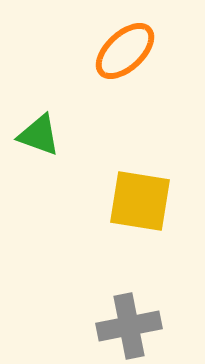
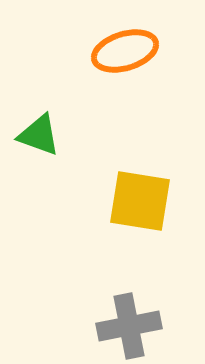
orange ellipse: rotated 26 degrees clockwise
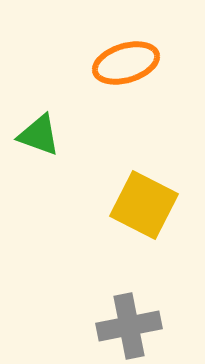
orange ellipse: moved 1 px right, 12 px down
yellow square: moved 4 px right, 4 px down; rotated 18 degrees clockwise
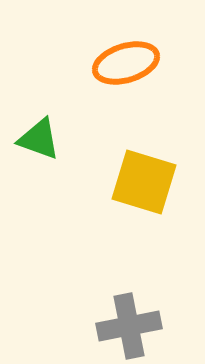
green triangle: moved 4 px down
yellow square: moved 23 px up; rotated 10 degrees counterclockwise
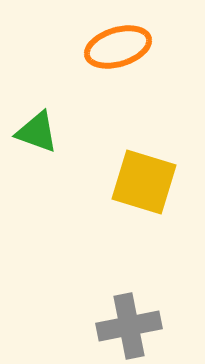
orange ellipse: moved 8 px left, 16 px up
green triangle: moved 2 px left, 7 px up
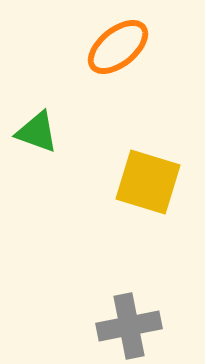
orange ellipse: rotated 22 degrees counterclockwise
yellow square: moved 4 px right
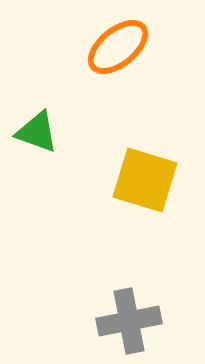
yellow square: moved 3 px left, 2 px up
gray cross: moved 5 px up
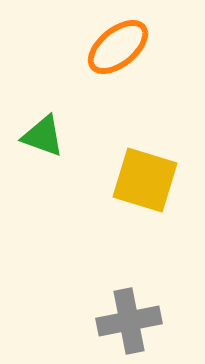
green triangle: moved 6 px right, 4 px down
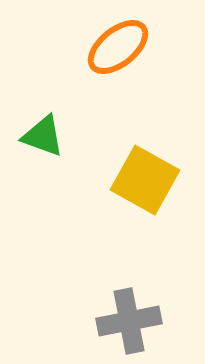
yellow square: rotated 12 degrees clockwise
